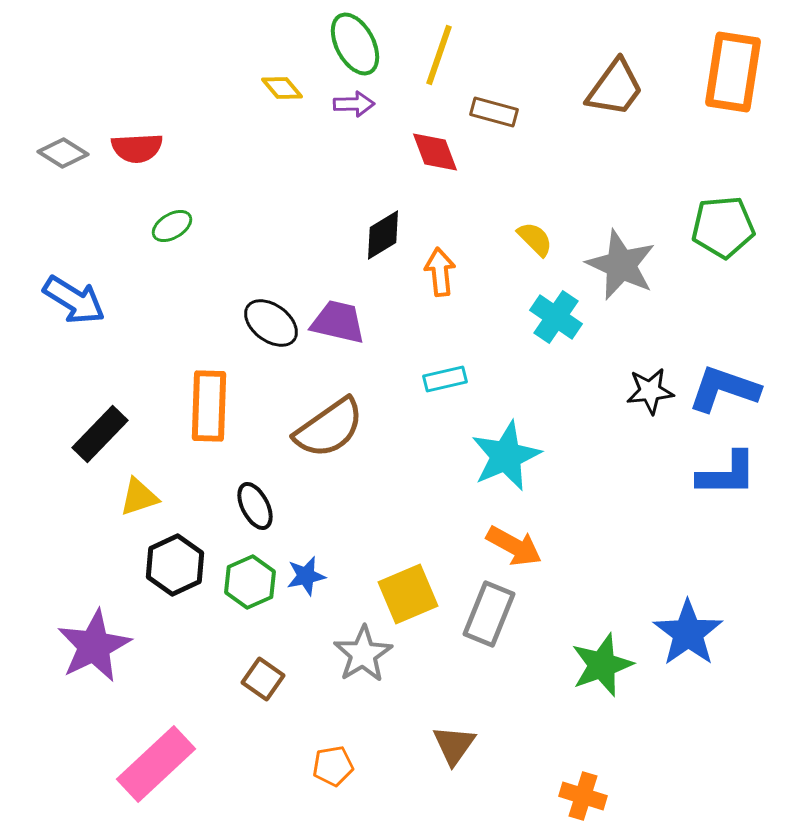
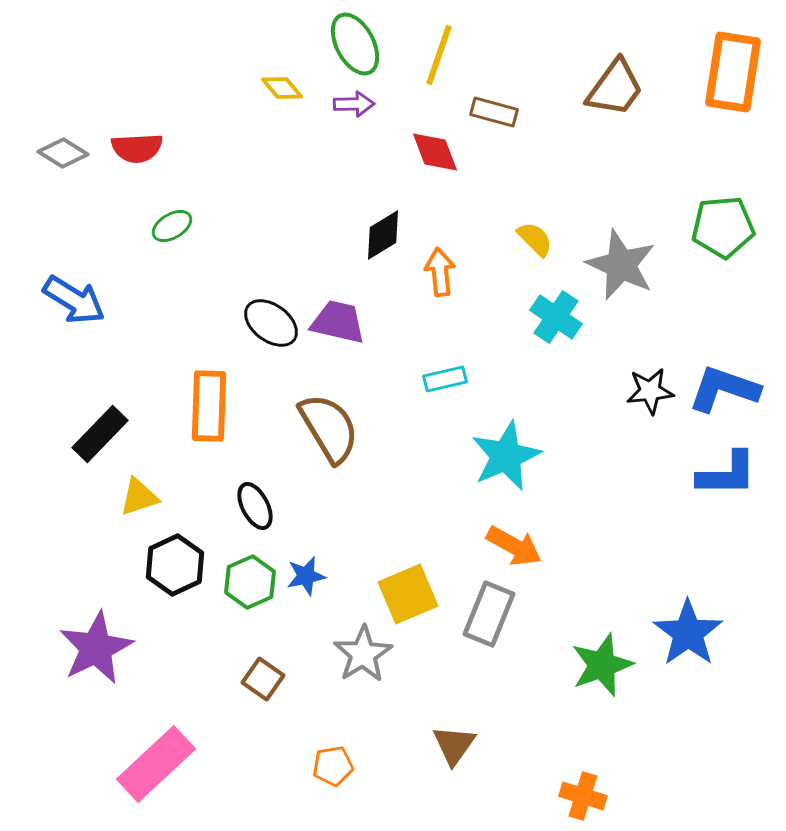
brown semicircle at (329, 428): rotated 86 degrees counterclockwise
purple star at (94, 646): moved 2 px right, 2 px down
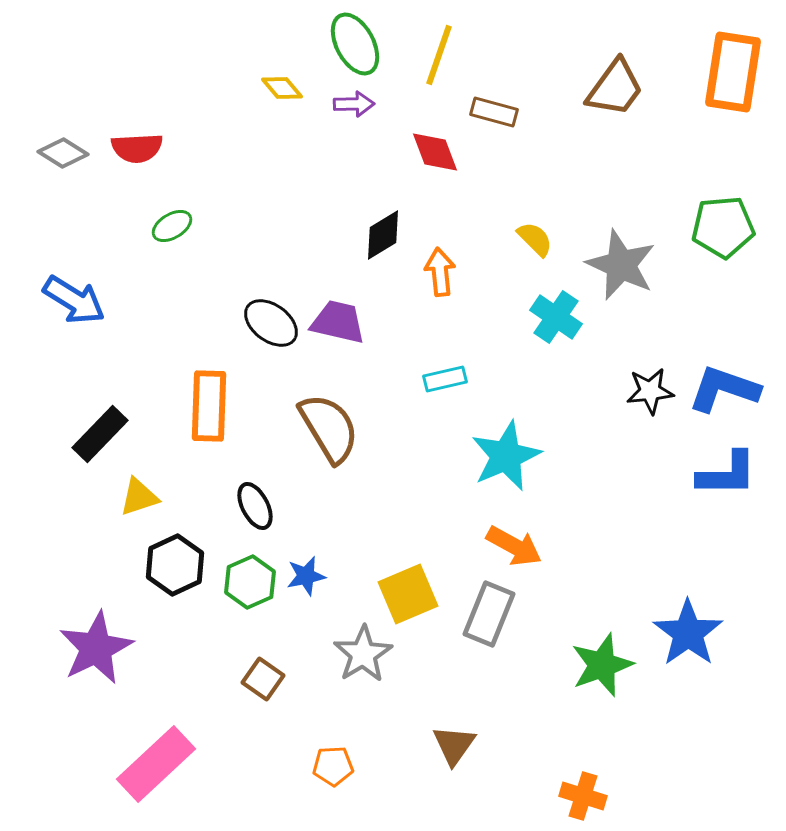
orange pentagon at (333, 766): rotated 6 degrees clockwise
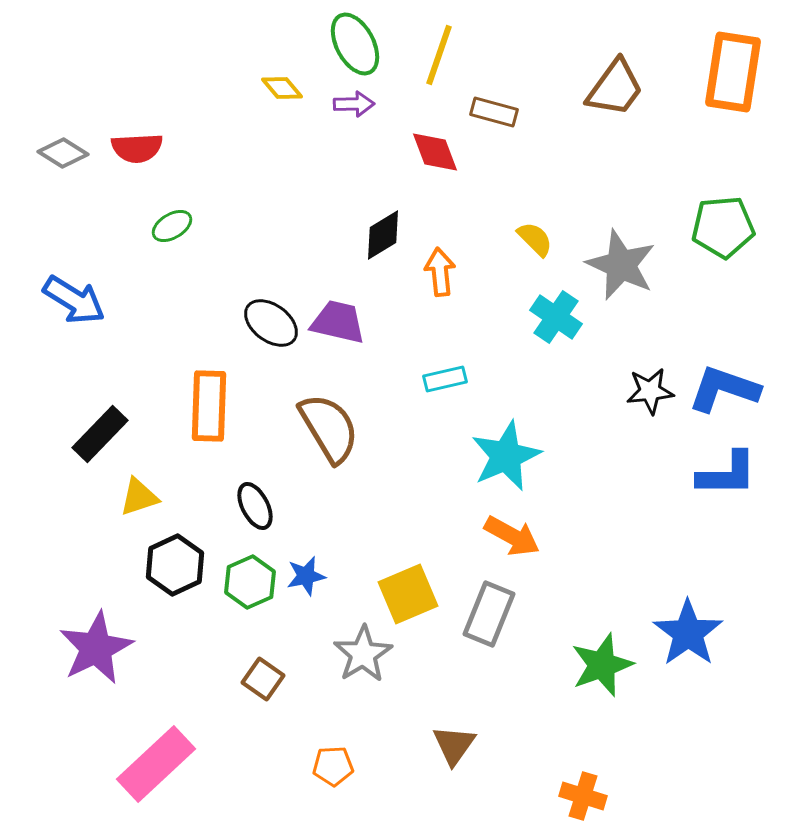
orange arrow at (514, 546): moved 2 px left, 10 px up
